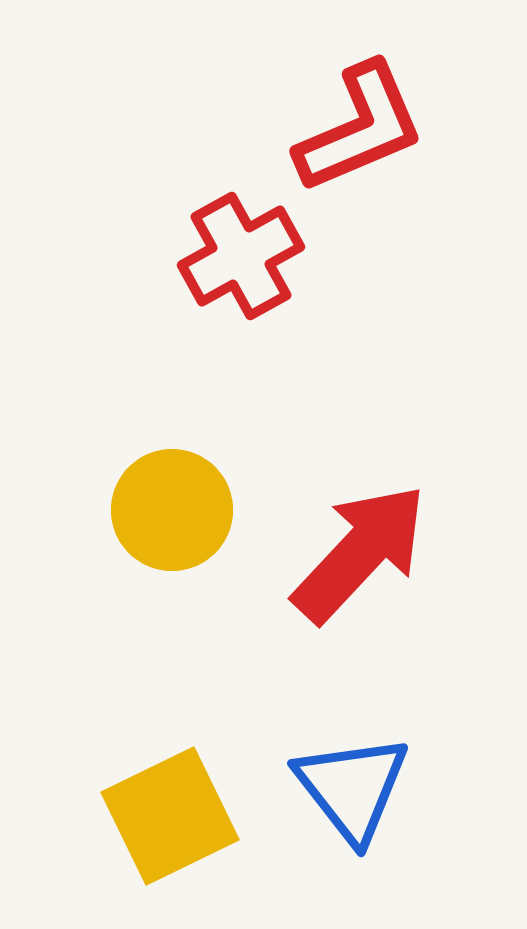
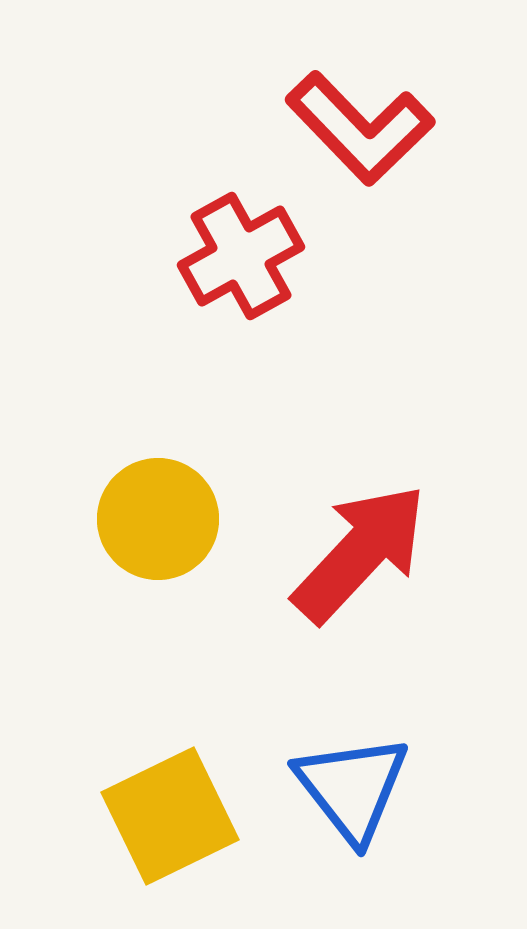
red L-shape: rotated 69 degrees clockwise
yellow circle: moved 14 px left, 9 px down
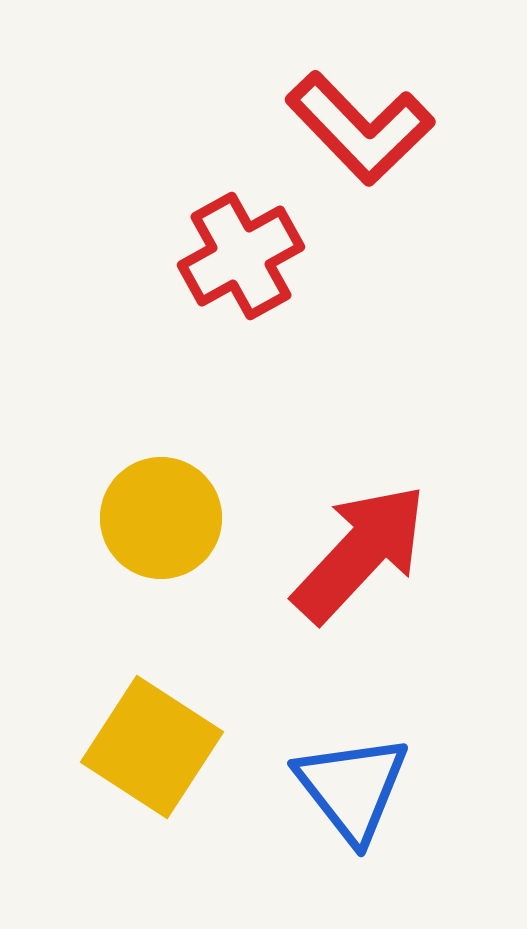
yellow circle: moved 3 px right, 1 px up
yellow square: moved 18 px left, 69 px up; rotated 31 degrees counterclockwise
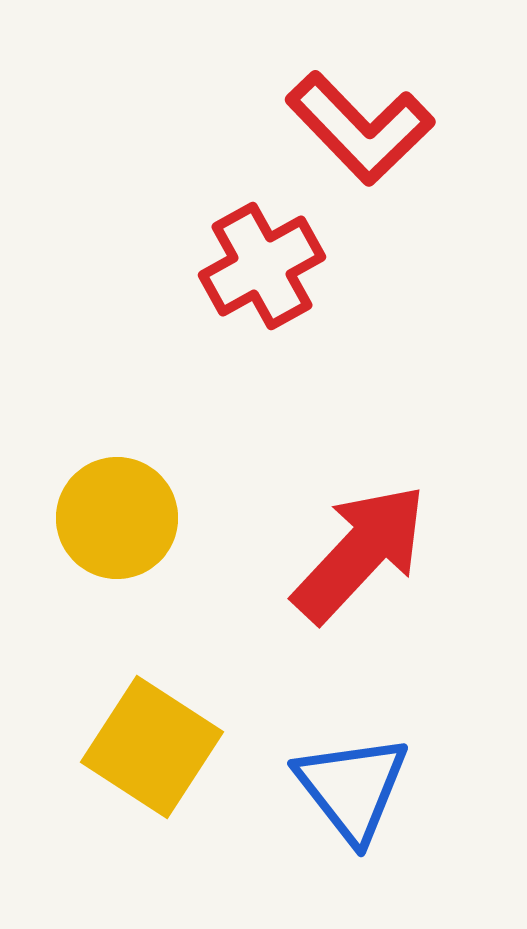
red cross: moved 21 px right, 10 px down
yellow circle: moved 44 px left
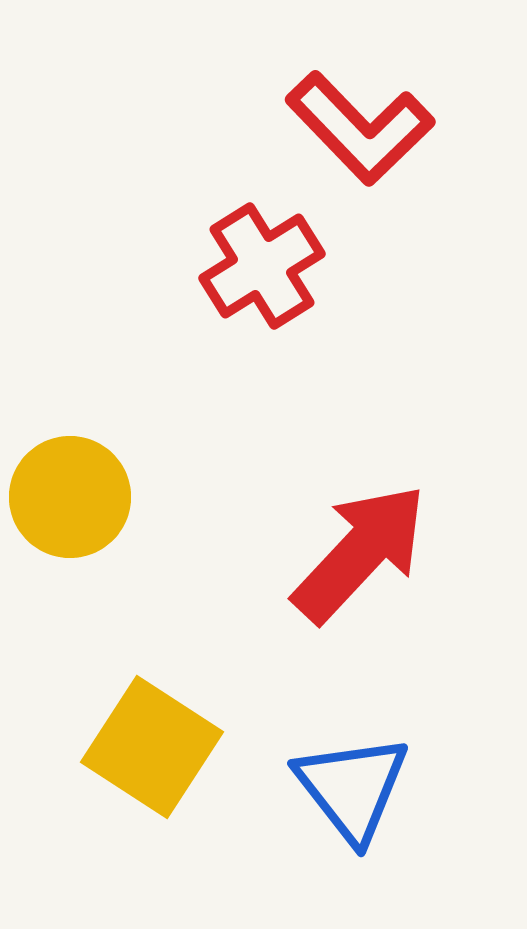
red cross: rotated 3 degrees counterclockwise
yellow circle: moved 47 px left, 21 px up
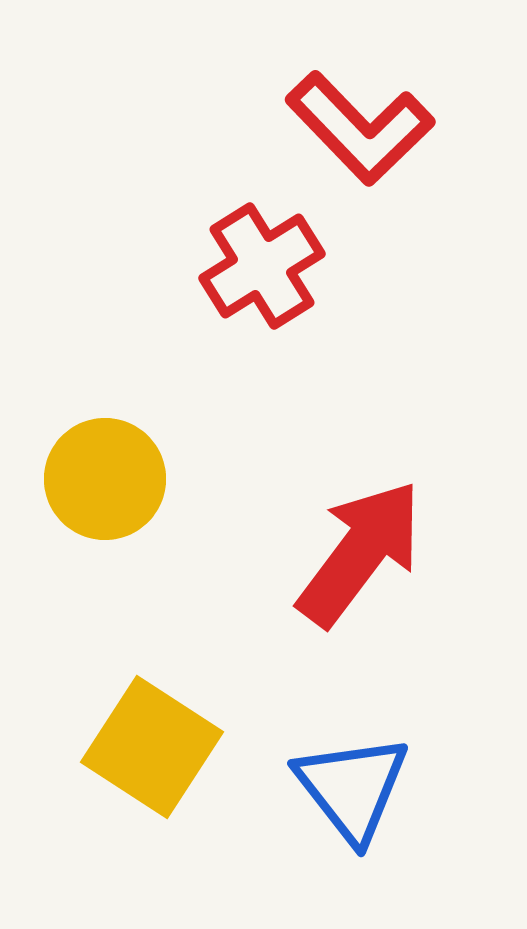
yellow circle: moved 35 px right, 18 px up
red arrow: rotated 6 degrees counterclockwise
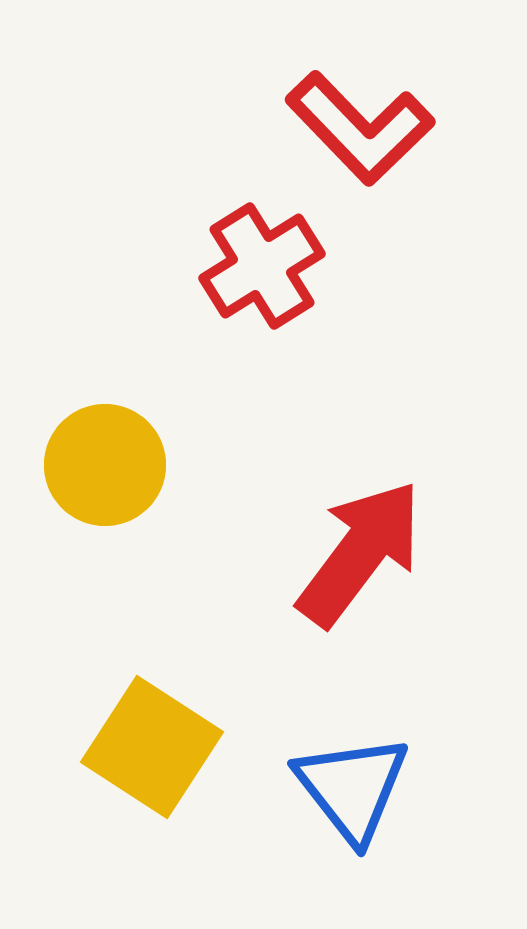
yellow circle: moved 14 px up
